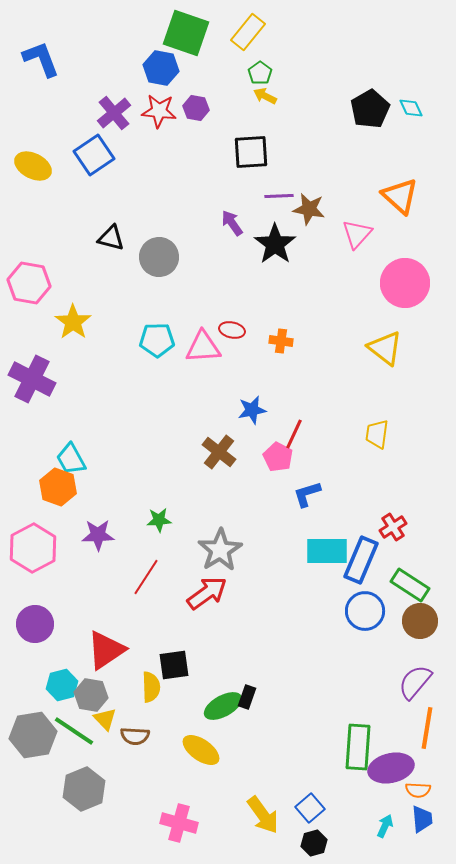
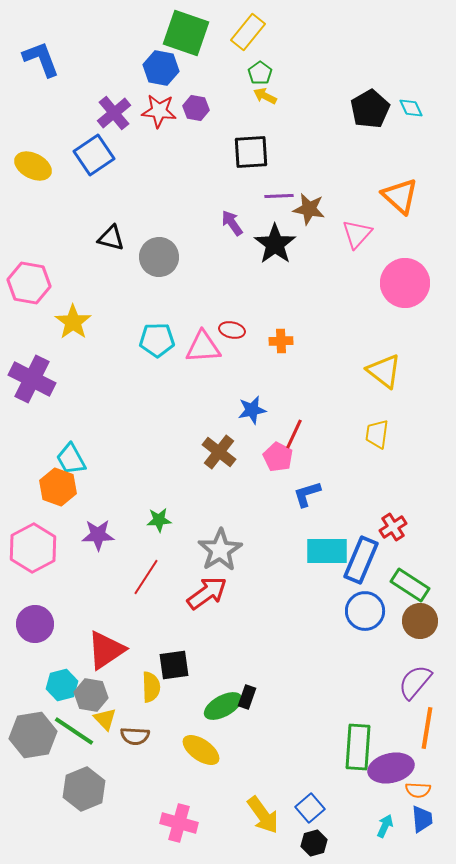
orange cross at (281, 341): rotated 10 degrees counterclockwise
yellow triangle at (385, 348): moved 1 px left, 23 px down
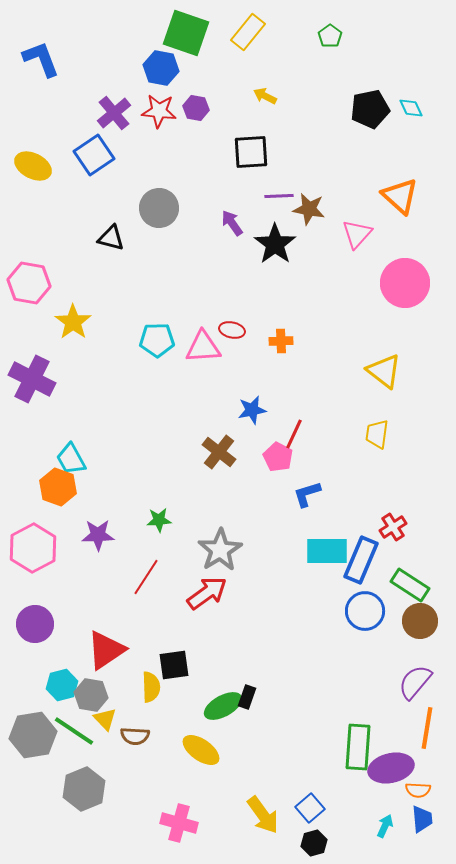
green pentagon at (260, 73): moved 70 px right, 37 px up
black pentagon at (370, 109): rotated 18 degrees clockwise
gray circle at (159, 257): moved 49 px up
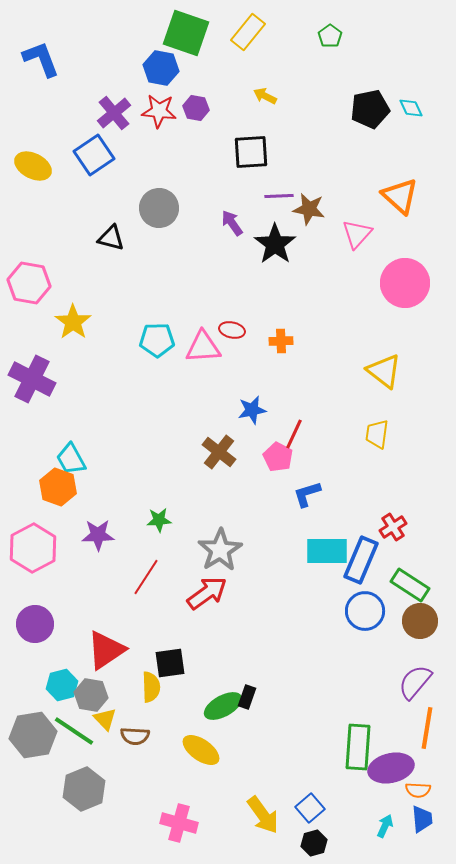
black square at (174, 665): moved 4 px left, 2 px up
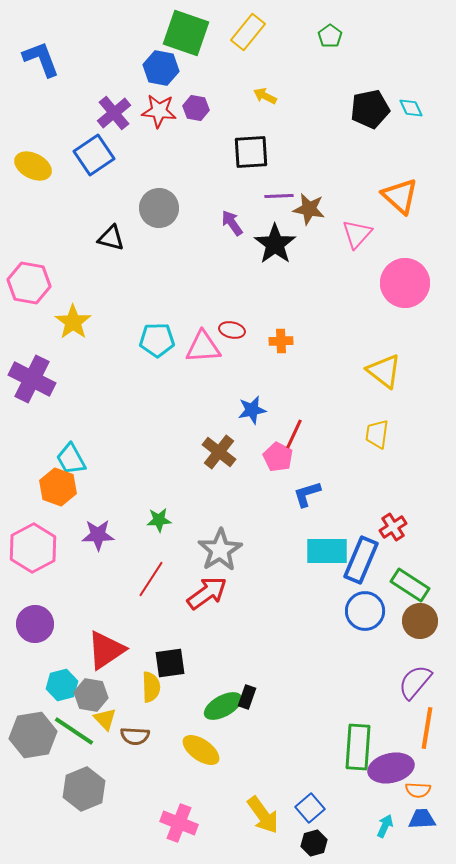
red line at (146, 577): moved 5 px right, 2 px down
blue trapezoid at (422, 819): rotated 88 degrees counterclockwise
pink cross at (179, 823): rotated 6 degrees clockwise
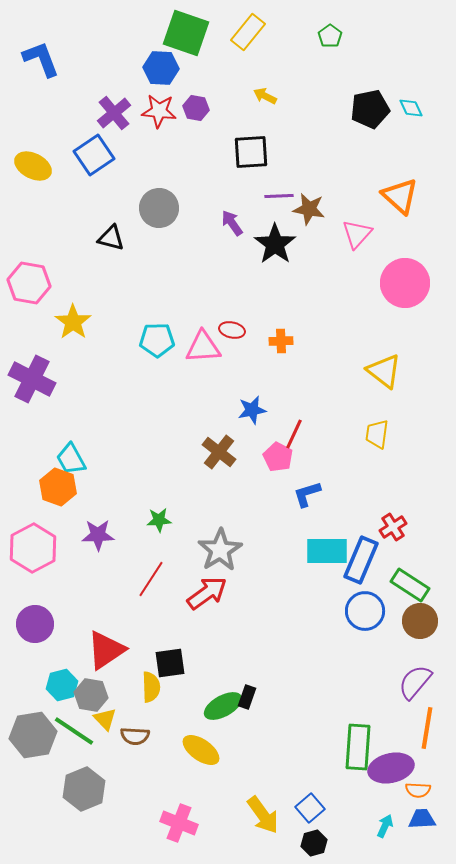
blue hexagon at (161, 68): rotated 8 degrees counterclockwise
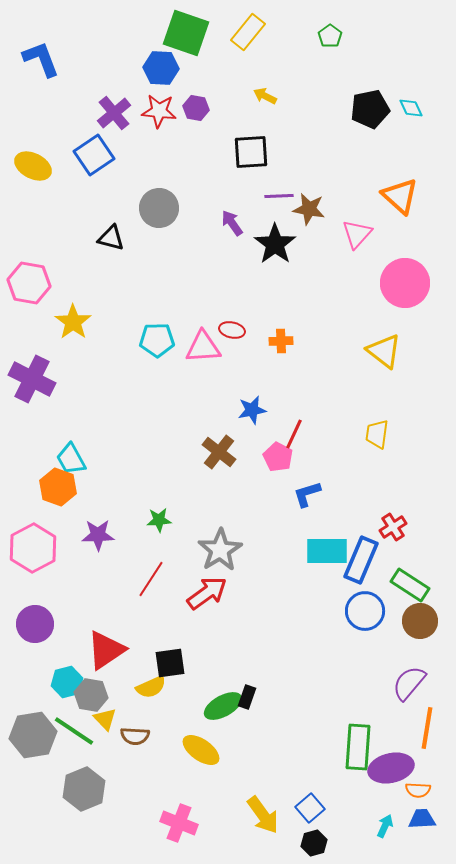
yellow triangle at (384, 371): moved 20 px up
purple semicircle at (415, 682): moved 6 px left, 1 px down
cyan hexagon at (62, 685): moved 5 px right, 3 px up
yellow semicircle at (151, 687): rotated 68 degrees clockwise
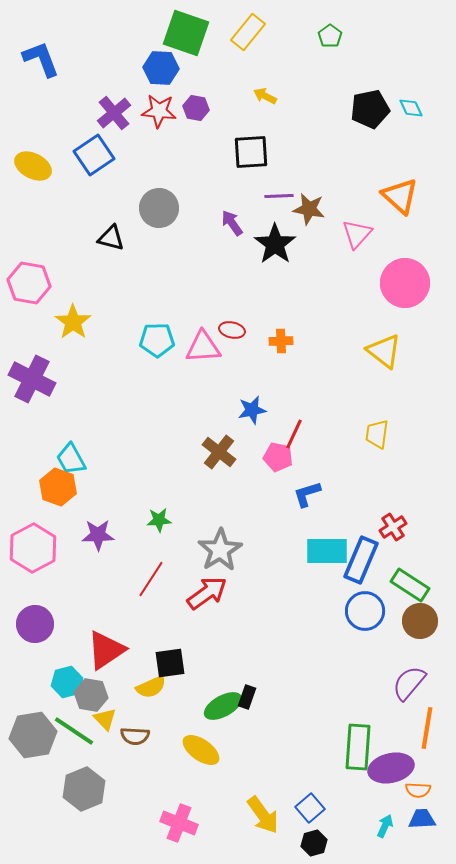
pink pentagon at (278, 457): rotated 16 degrees counterclockwise
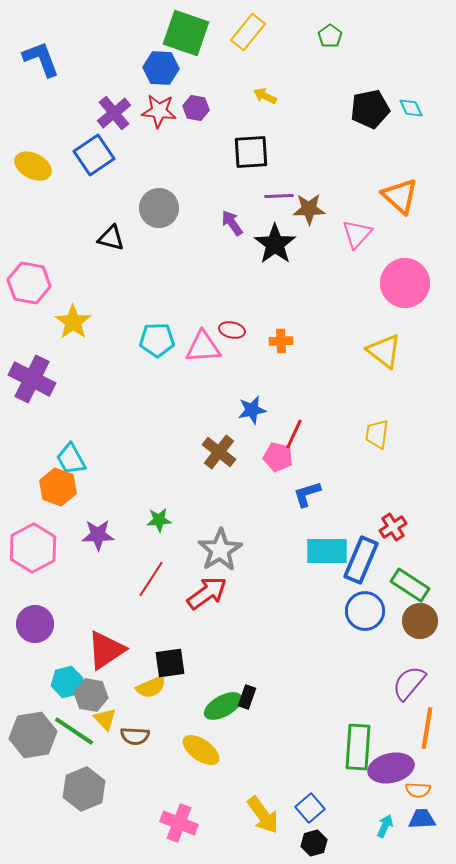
brown star at (309, 209): rotated 12 degrees counterclockwise
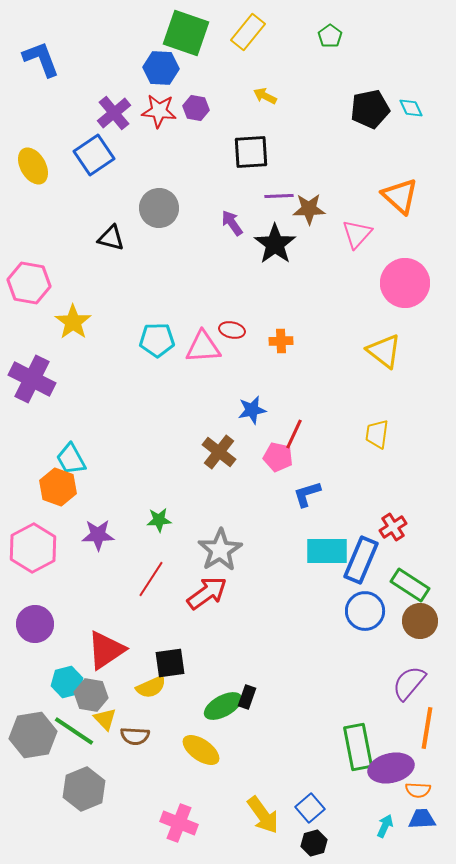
yellow ellipse at (33, 166): rotated 33 degrees clockwise
green rectangle at (358, 747): rotated 15 degrees counterclockwise
